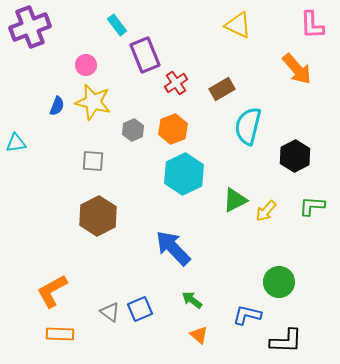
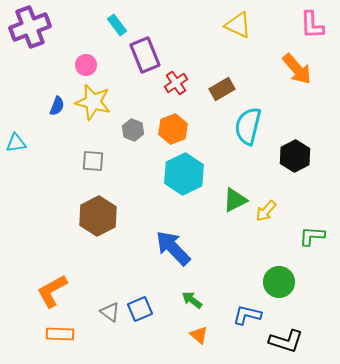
gray hexagon: rotated 15 degrees counterclockwise
green L-shape: moved 30 px down
black L-shape: rotated 16 degrees clockwise
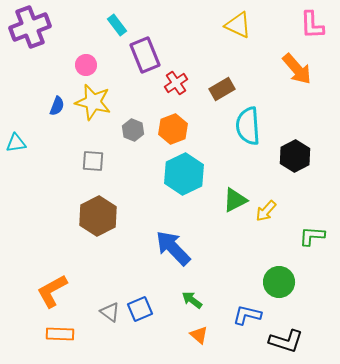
cyan semicircle: rotated 18 degrees counterclockwise
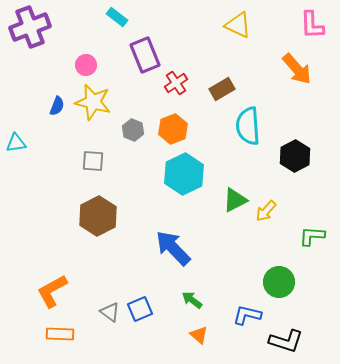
cyan rectangle: moved 8 px up; rotated 15 degrees counterclockwise
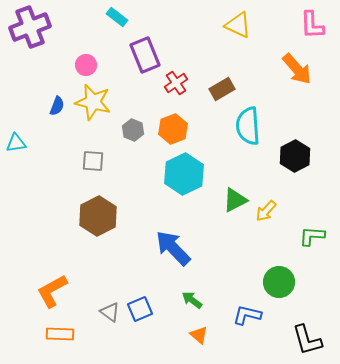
black L-shape: moved 21 px right, 1 px up; rotated 56 degrees clockwise
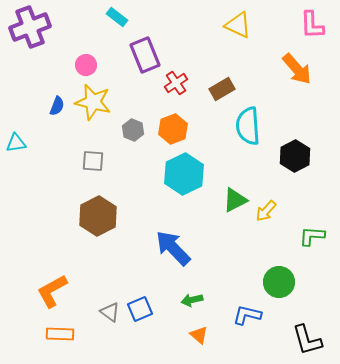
green arrow: rotated 50 degrees counterclockwise
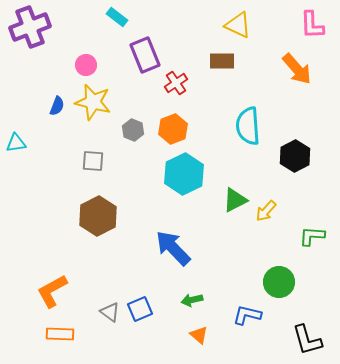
brown rectangle: moved 28 px up; rotated 30 degrees clockwise
